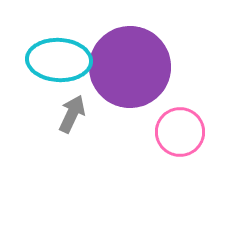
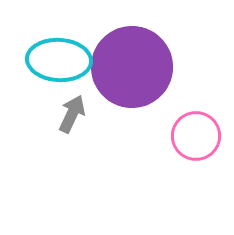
purple circle: moved 2 px right
pink circle: moved 16 px right, 4 px down
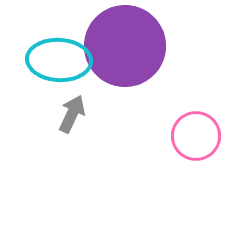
purple circle: moved 7 px left, 21 px up
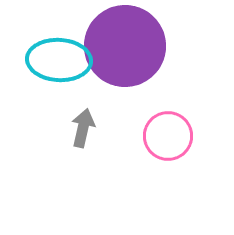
gray arrow: moved 11 px right, 14 px down; rotated 12 degrees counterclockwise
pink circle: moved 28 px left
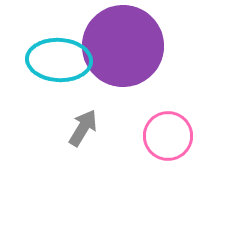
purple circle: moved 2 px left
gray arrow: rotated 18 degrees clockwise
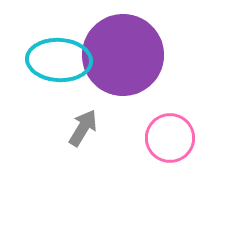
purple circle: moved 9 px down
pink circle: moved 2 px right, 2 px down
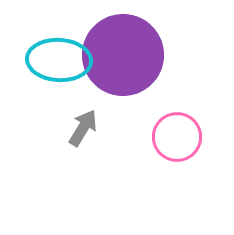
pink circle: moved 7 px right, 1 px up
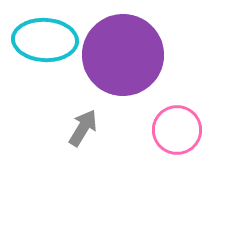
cyan ellipse: moved 14 px left, 20 px up
pink circle: moved 7 px up
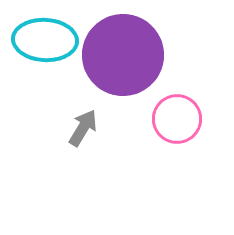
pink circle: moved 11 px up
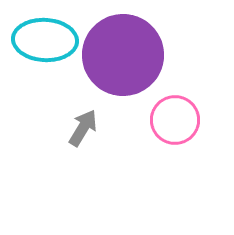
pink circle: moved 2 px left, 1 px down
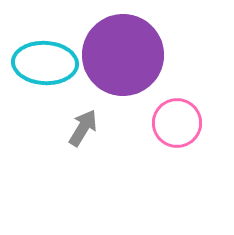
cyan ellipse: moved 23 px down
pink circle: moved 2 px right, 3 px down
